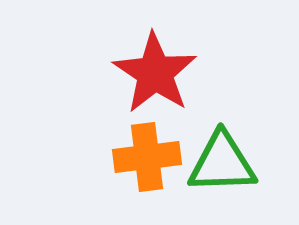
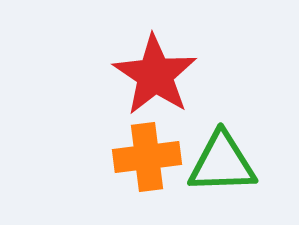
red star: moved 2 px down
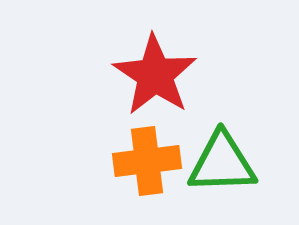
orange cross: moved 4 px down
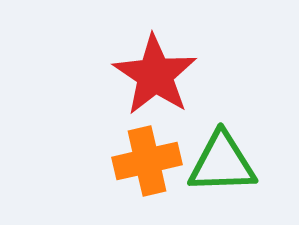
orange cross: rotated 6 degrees counterclockwise
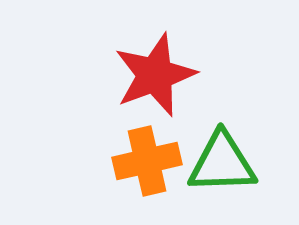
red star: rotated 18 degrees clockwise
